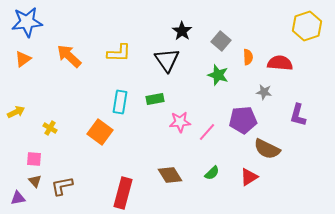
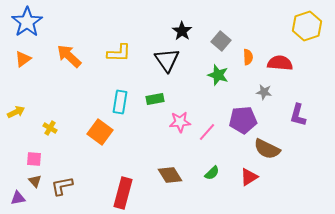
blue star: rotated 28 degrees counterclockwise
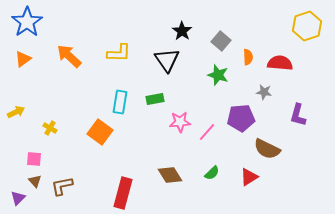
purple pentagon: moved 2 px left, 2 px up
purple triangle: rotated 35 degrees counterclockwise
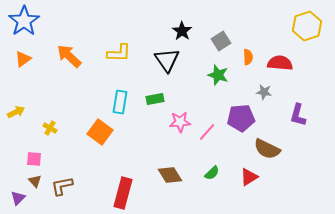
blue star: moved 3 px left, 1 px up
gray square: rotated 18 degrees clockwise
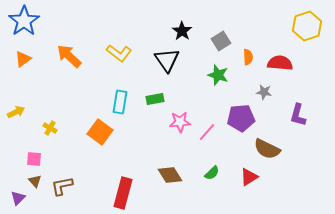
yellow L-shape: rotated 35 degrees clockwise
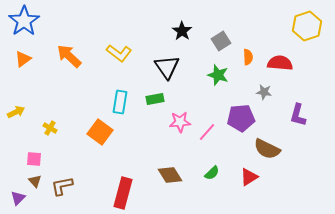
black triangle: moved 7 px down
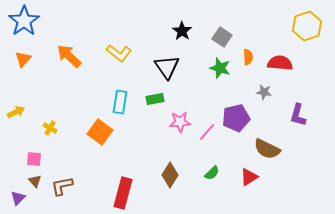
gray square: moved 1 px right, 4 px up; rotated 24 degrees counterclockwise
orange triangle: rotated 12 degrees counterclockwise
green star: moved 2 px right, 7 px up
purple pentagon: moved 5 px left; rotated 8 degrees counterclockwise
brown diamond: rotated 65 degrees clockwise
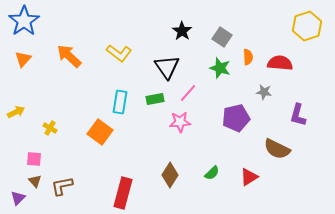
pink line: moved 19 px left, 39 px up
brown semicircle: moved 10 px right
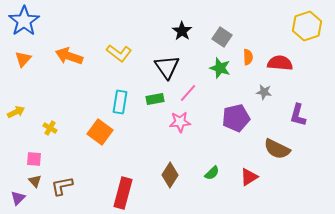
orange arrow: rotated 24 degrees counterclockwise
